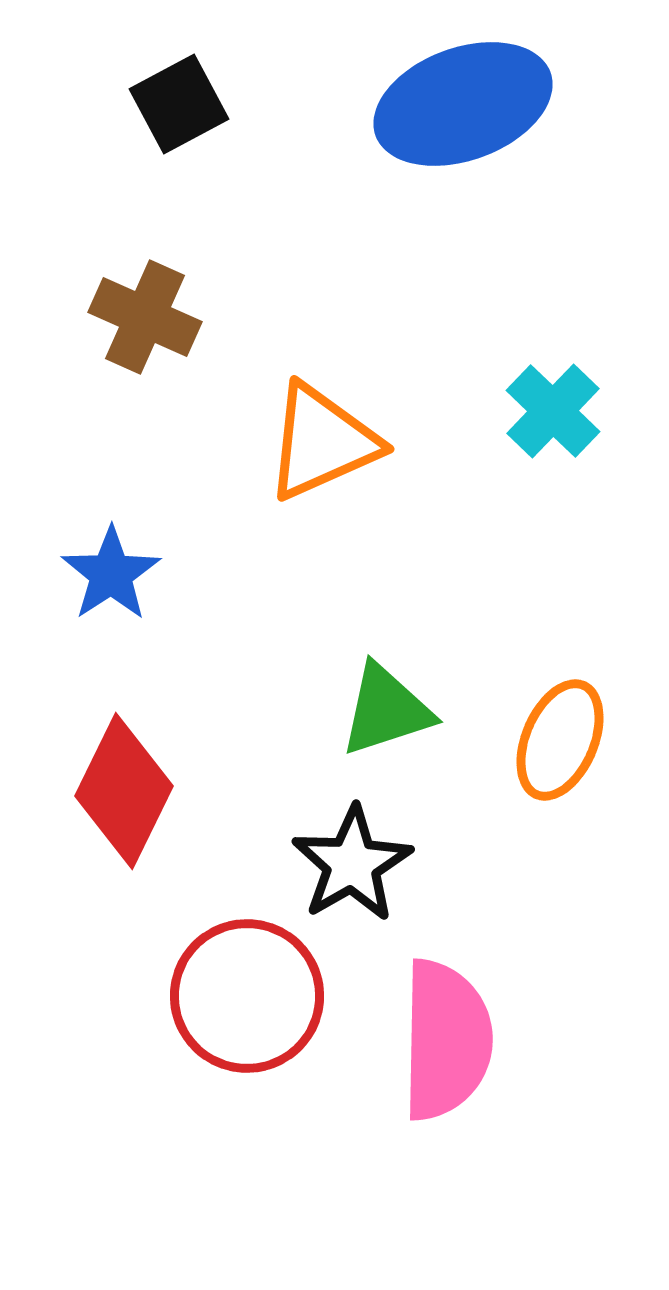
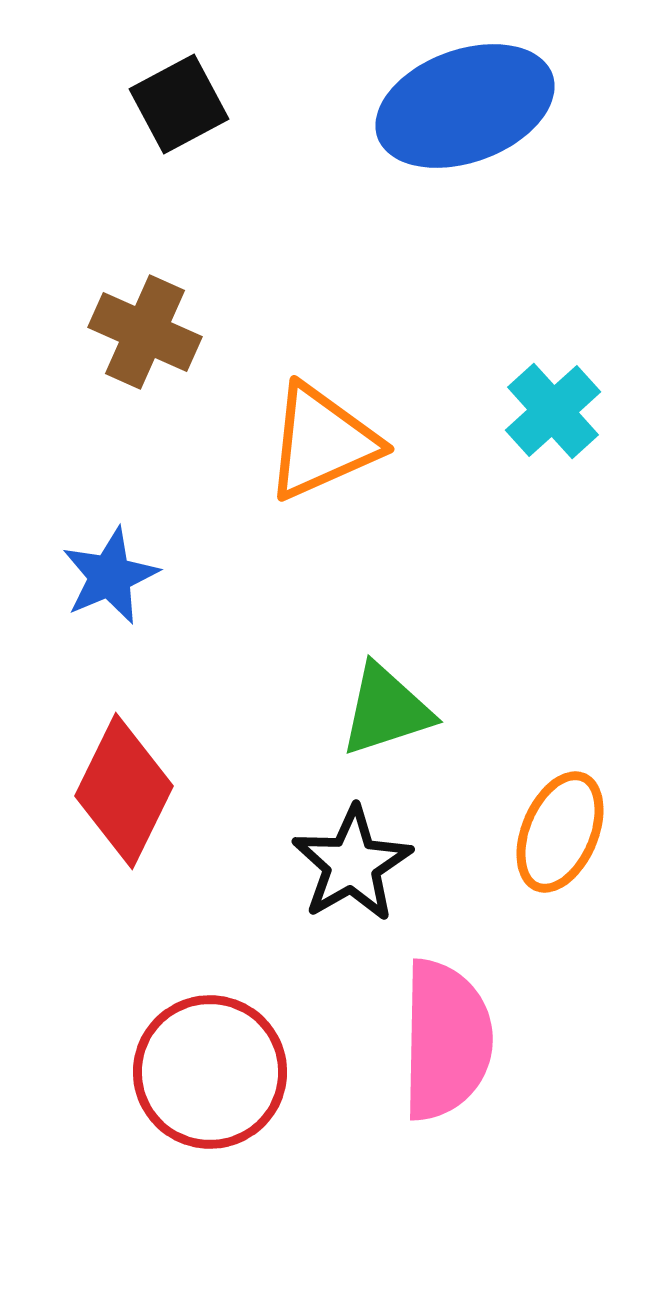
blue ellipse: moved 2 px right, 2 px down
brown cross: moved 15 px down
cyan cross: rotated 4 degrees clockwise
blue star: moved 1 px left, 2 px down; rotated 10 degrees clockwise
orange ellipse: moved 92 px down
red circle: moved 37 px left, 76 px down
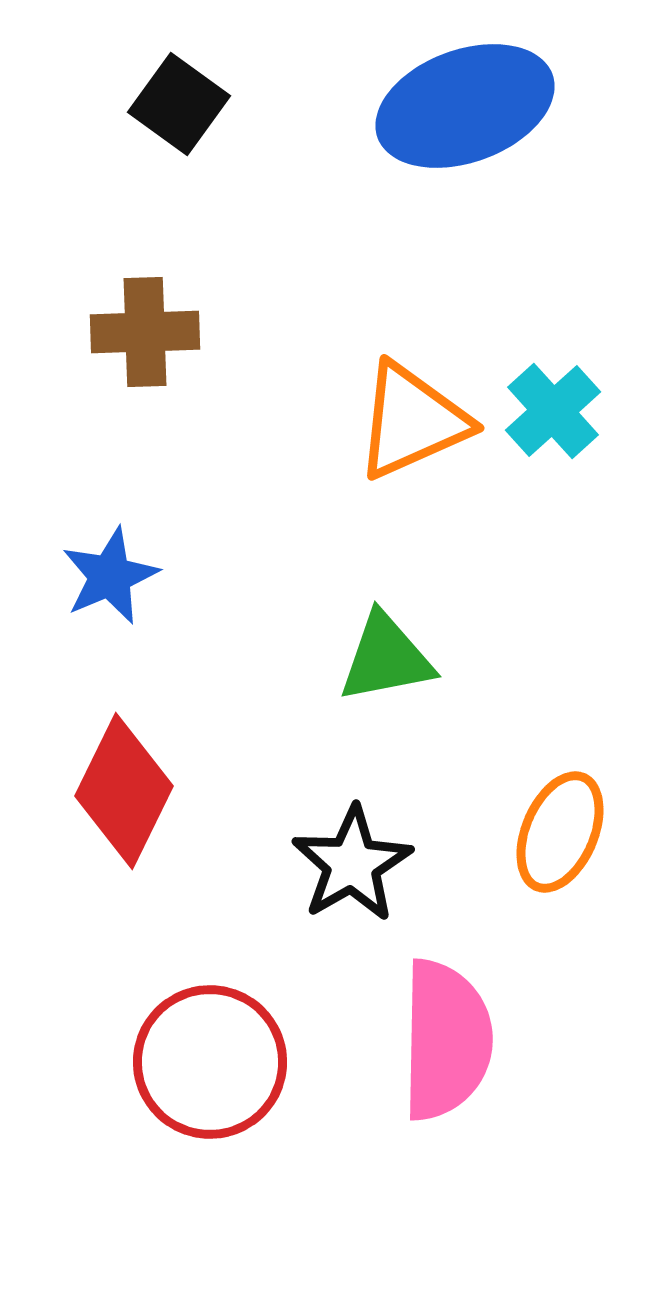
black square: rotated 26 degrees counterclockwise
brown cross: rotated 26 degrees counterclockwise
orange triangle: moved 90 px right, 21 px up
green triangle: moved 52 px up; rotated 7 degrees clockwise
red circle: moved 10 px up
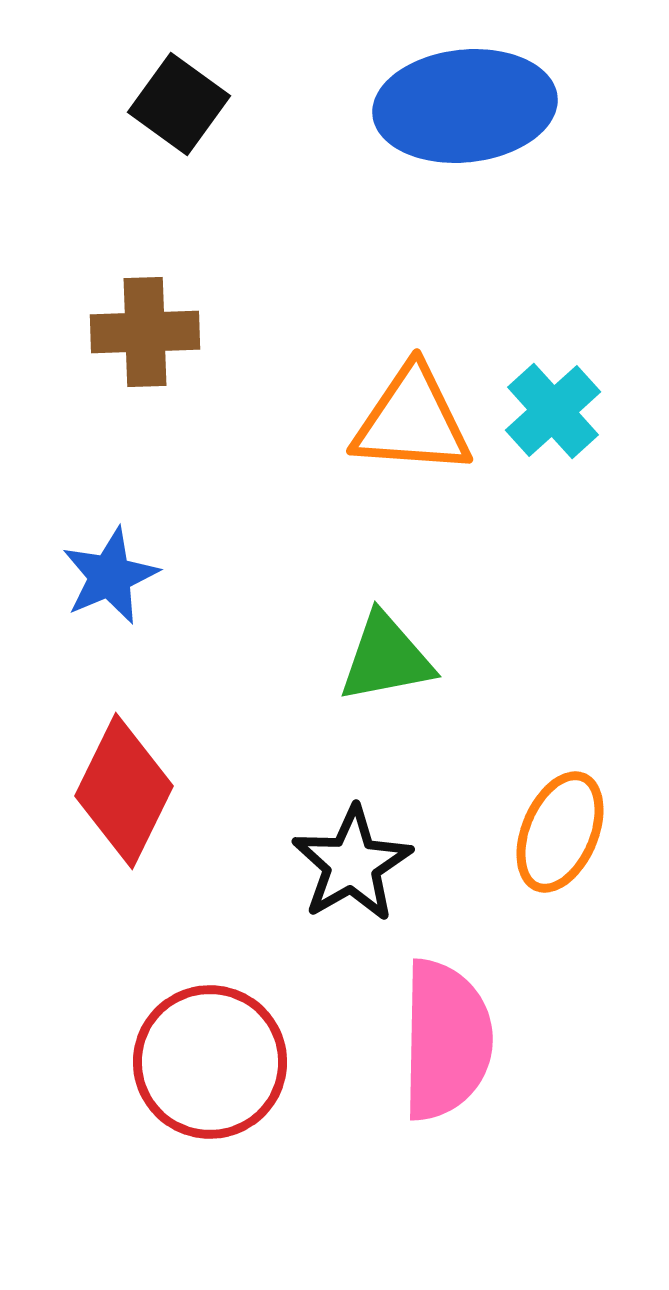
blue ellipse: rotated 14 degrees clockwise
orange triangle: rotated 28 degrees clockwise
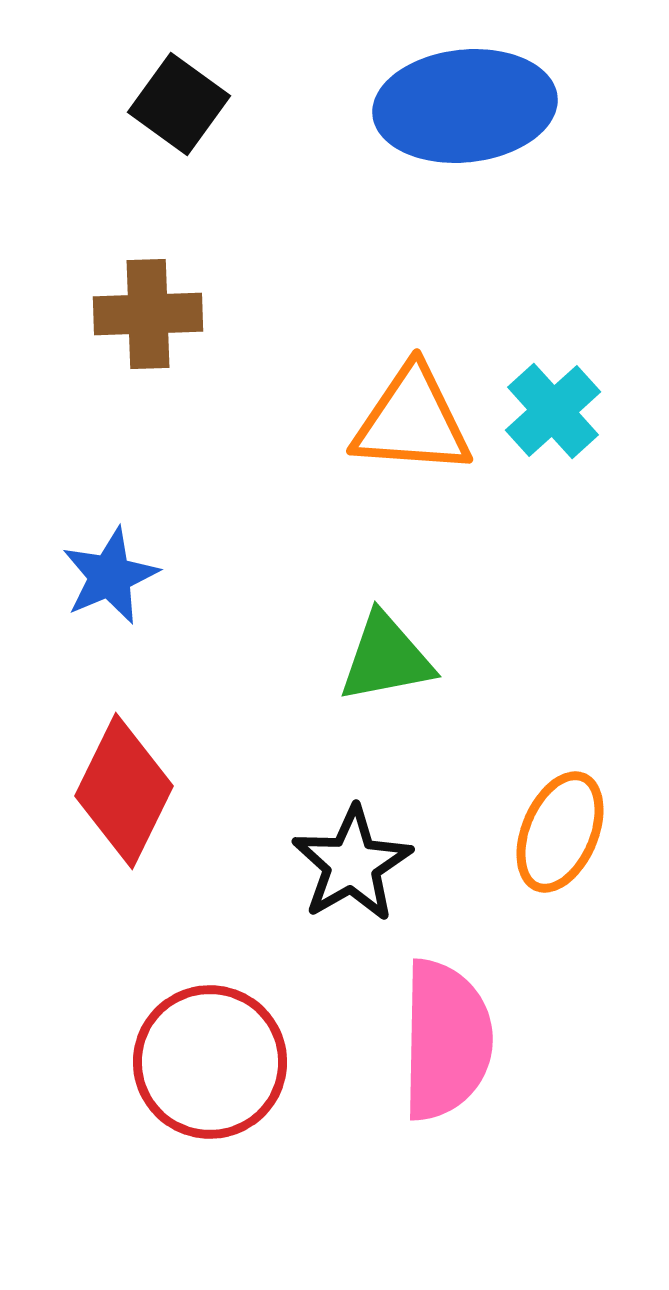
brown cross: moved 3 px right, 18 px up
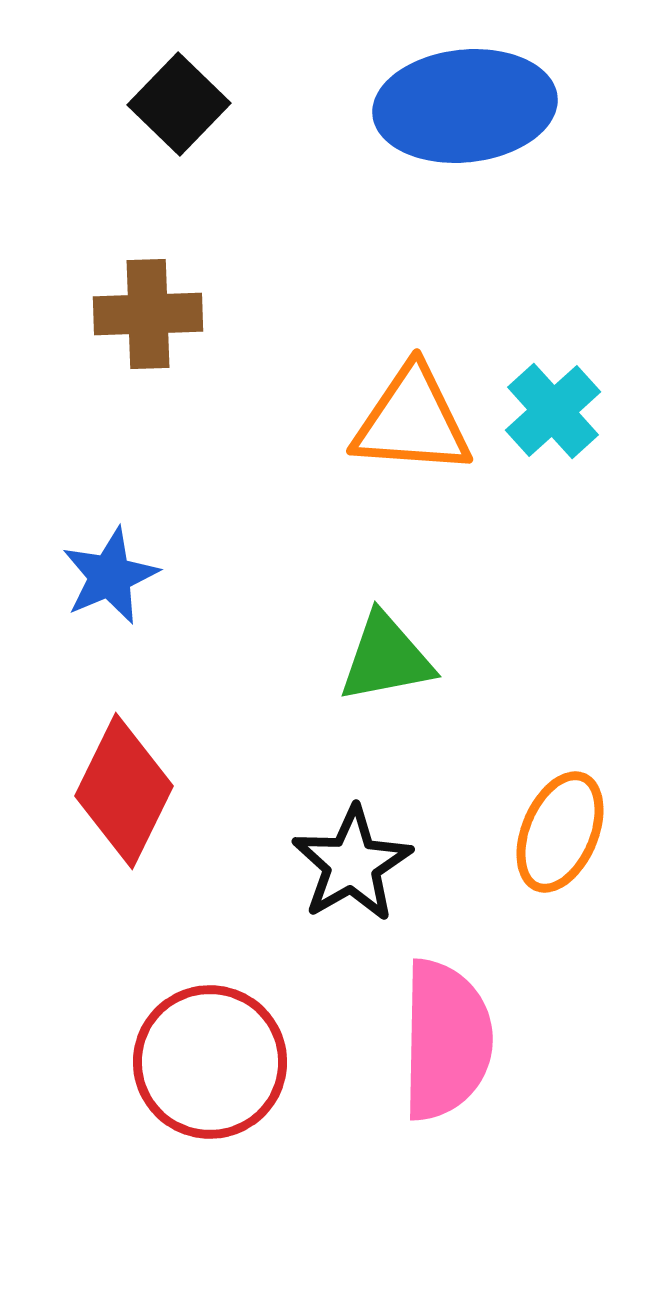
black square: rotated 8 degrees clockwise
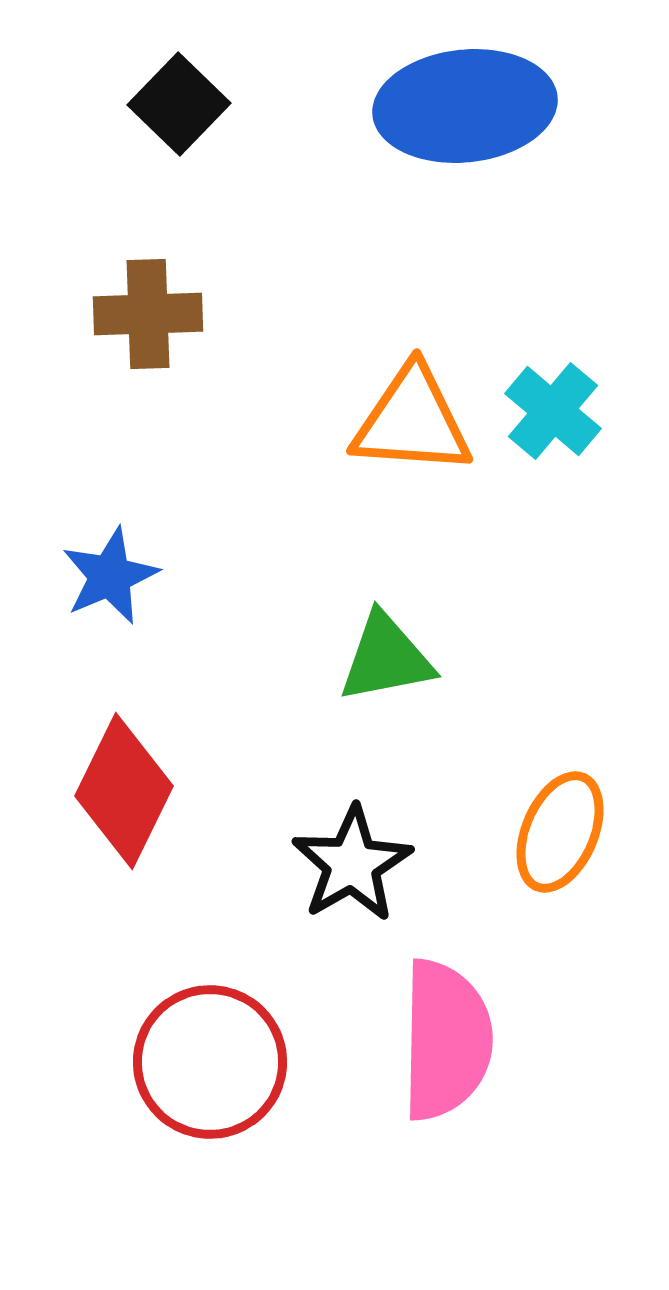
cyan cross: rotated 8 degrees counterclockwise
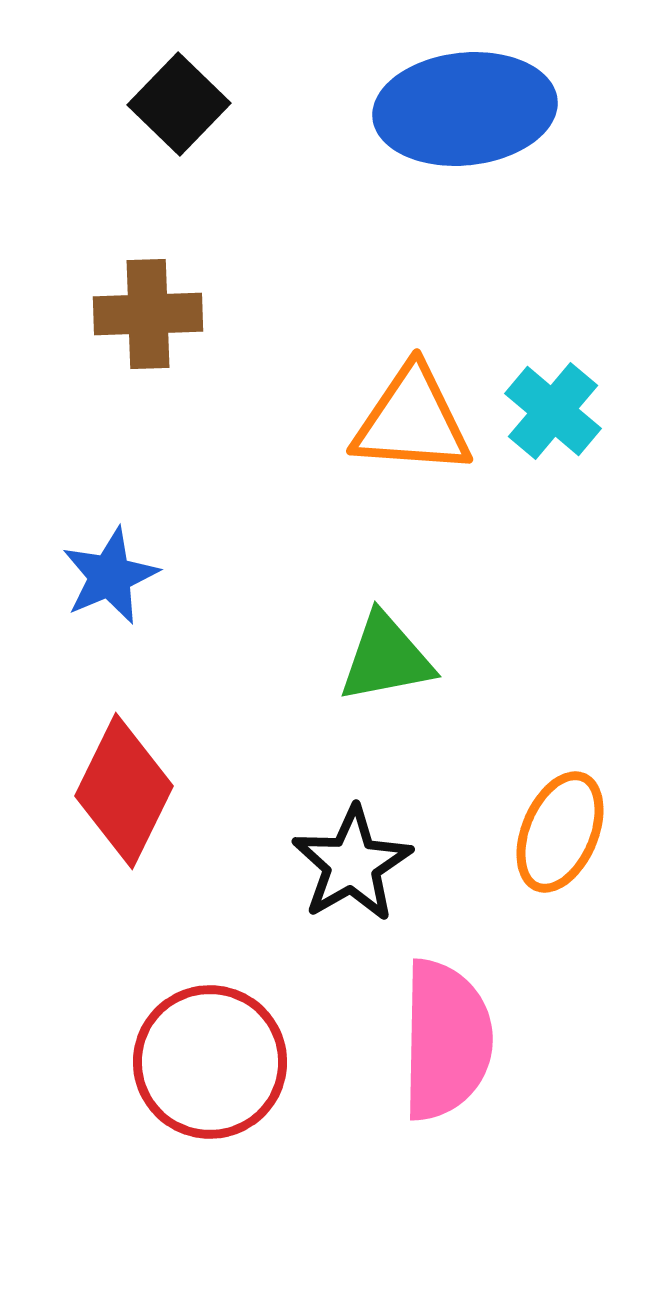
blue ellipse: moved 3 px down
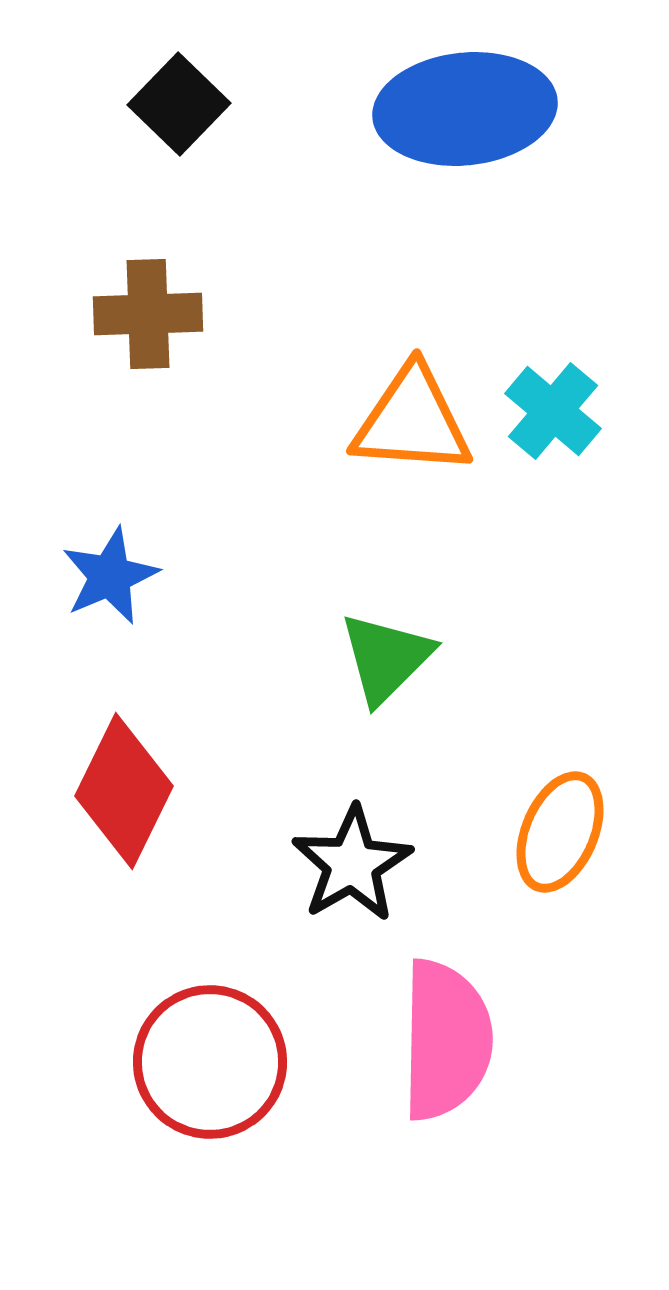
green triangle: rotated 34 degrees counterclockwise
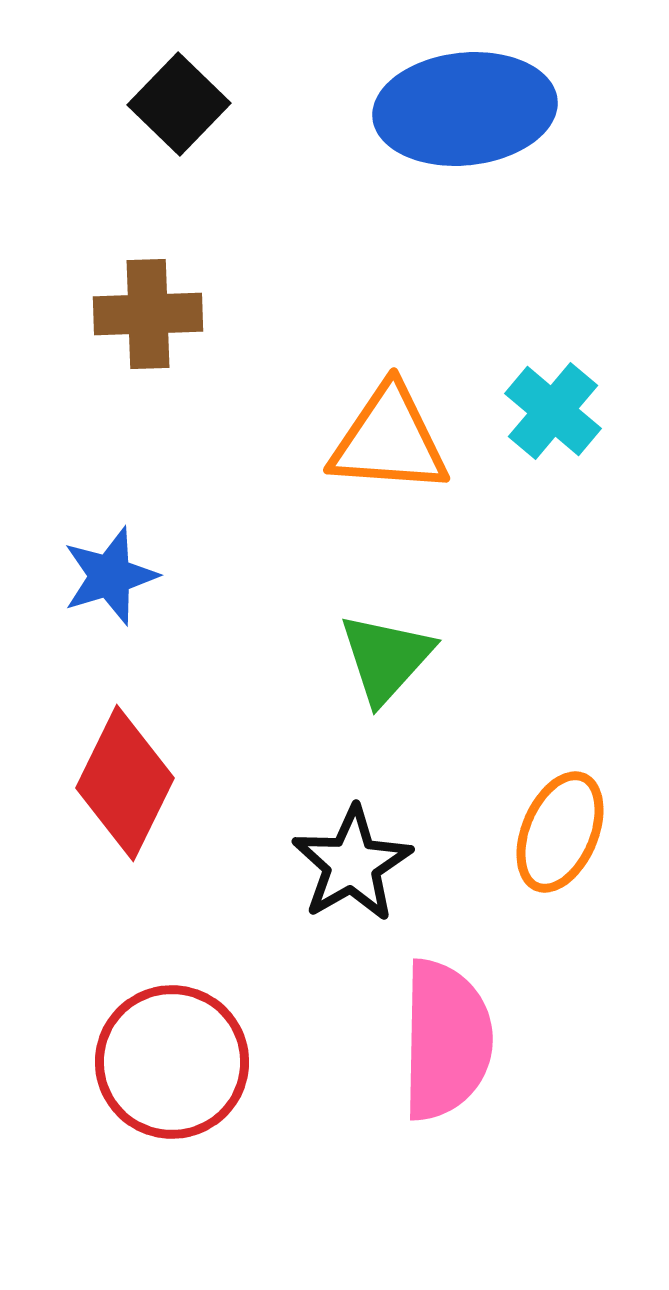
orange triangle: moved 23 px left, 19 px down
blue star: rotated 6 degrees clockwise
green triangle: rotated 3 degrees counterclockwise
red diamond: moved 1 px right, 8 px up
red circle: moved 38 px left
